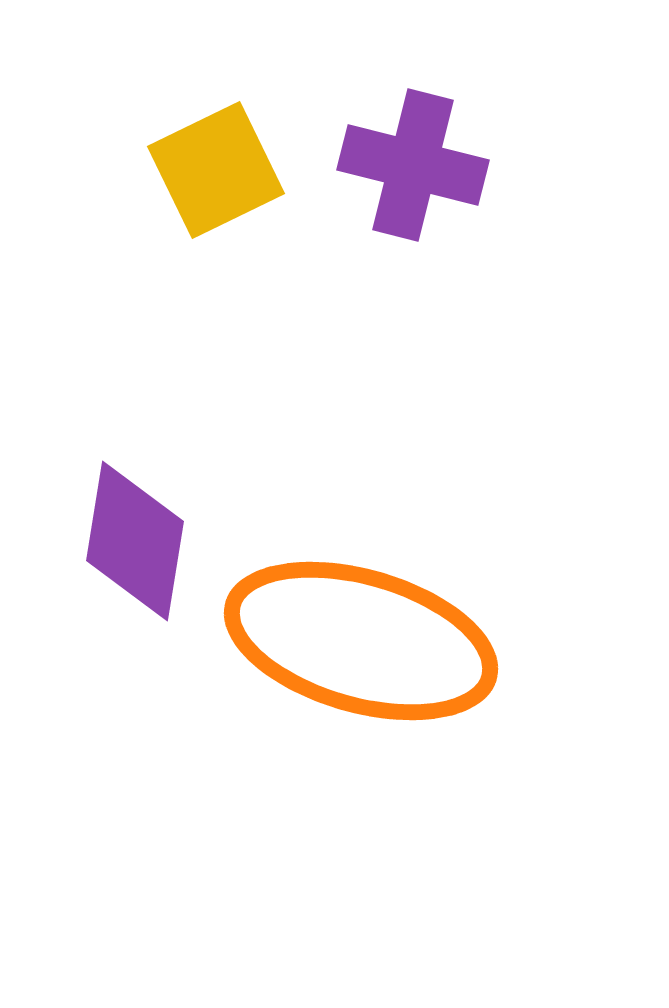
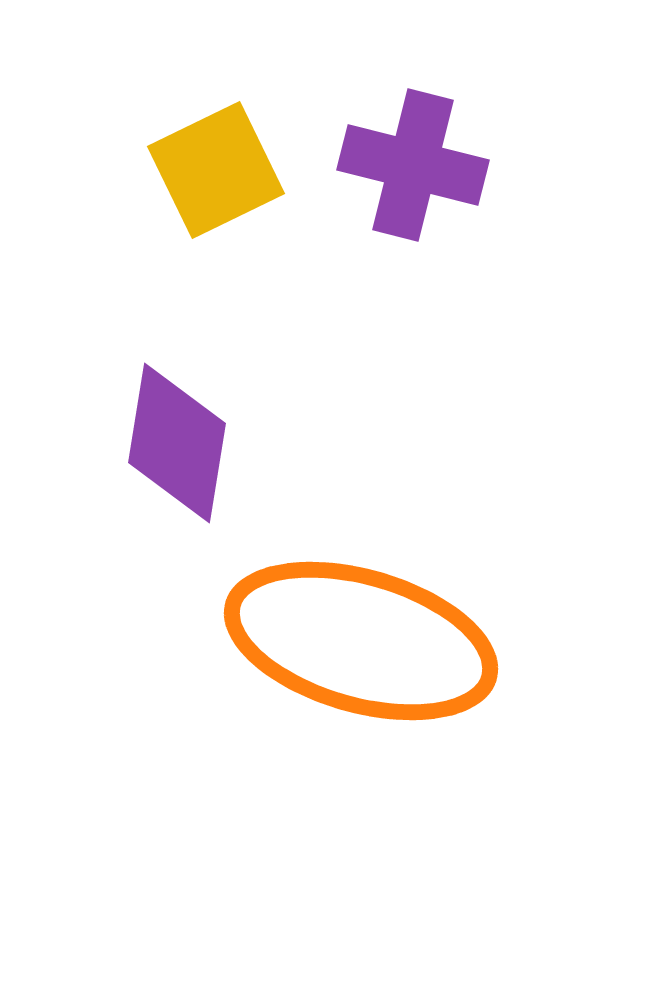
purple diamond: moved 42 px right, 98 px up
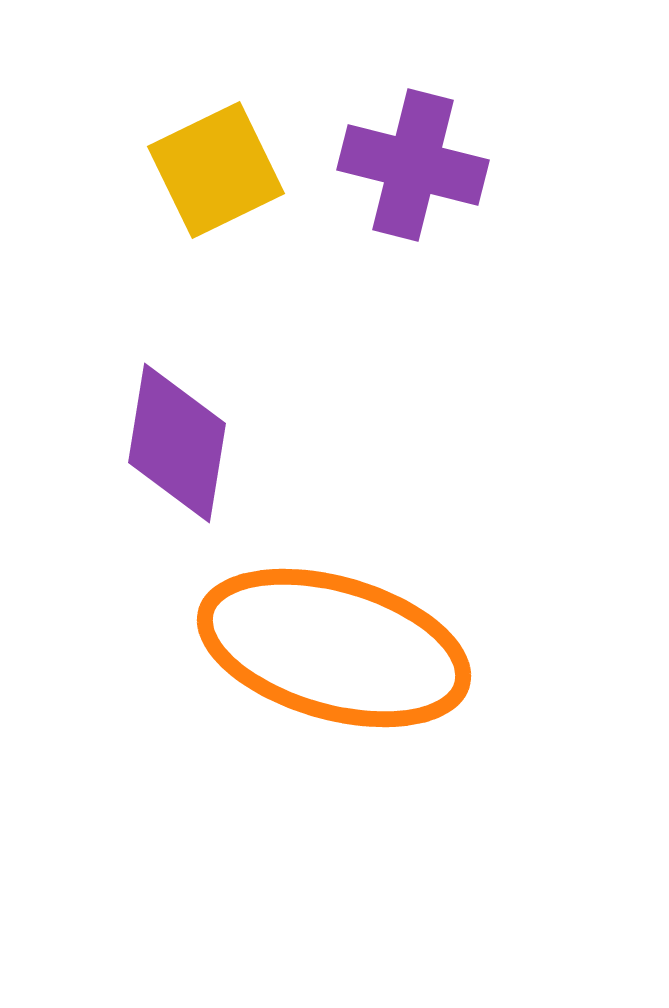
orange ellipse: moved 27 px left, 7 px down
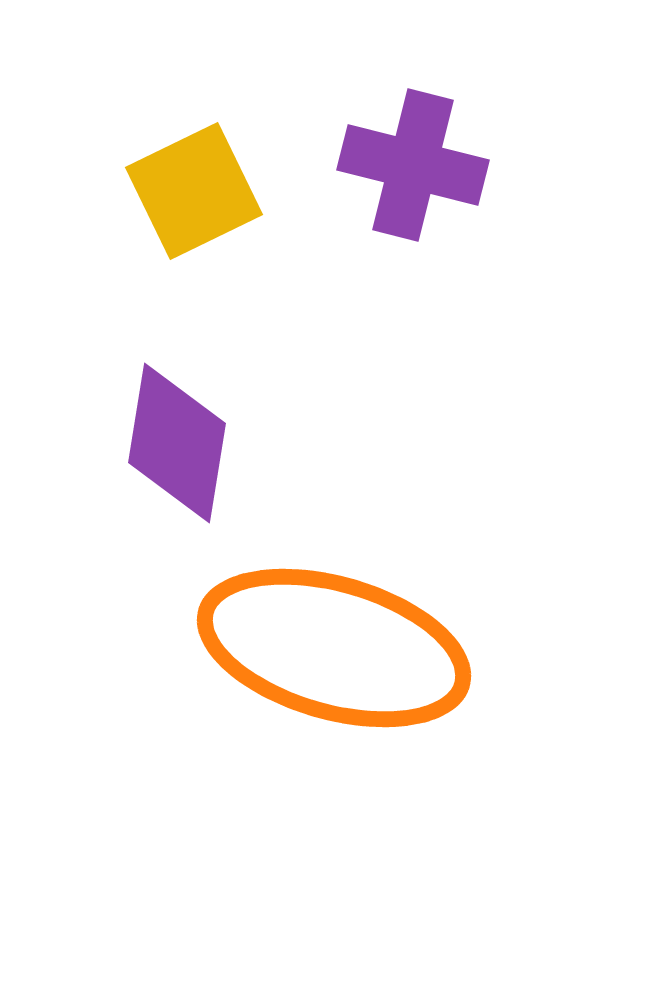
yellow square: moved 22 px left, 21 px down
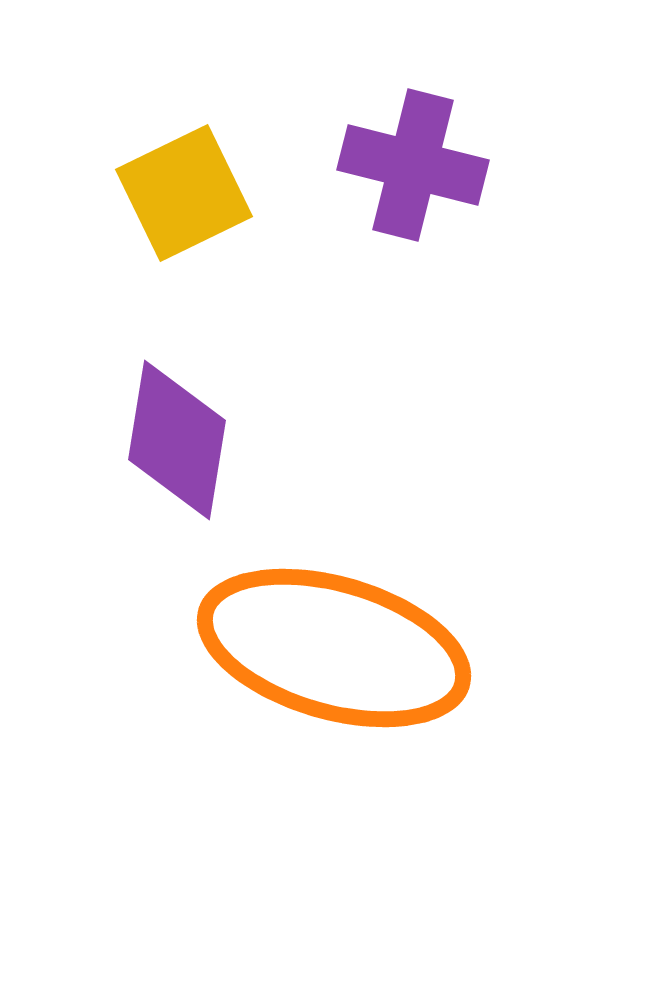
yellow square: moved 10 px left, 2 px down
purple diamond: moved 3 px up
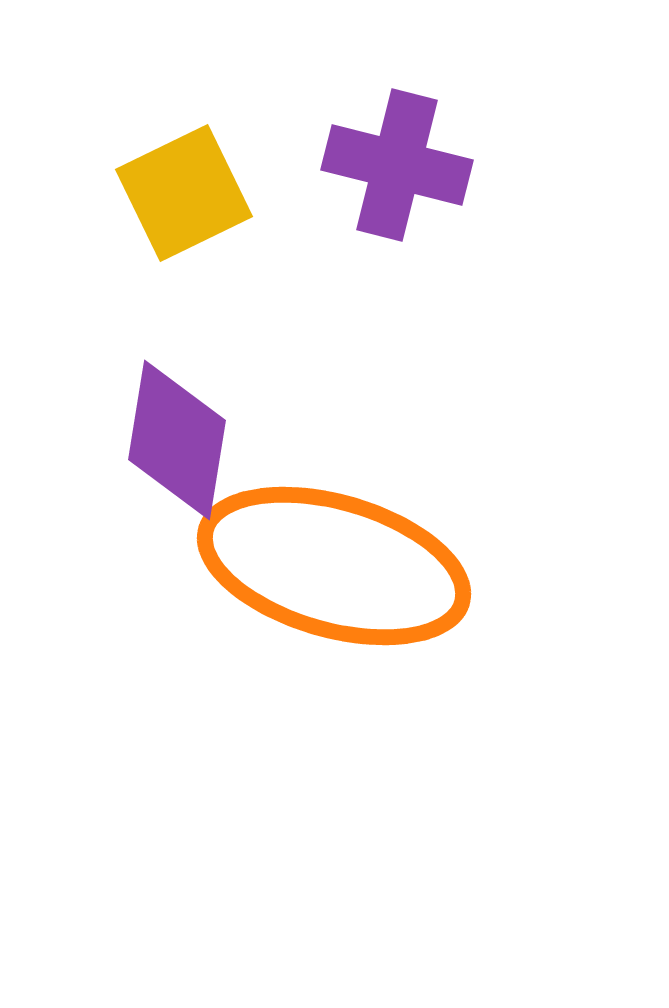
purple cross: moved 16 px left
orange ellipse: moved 82 px up
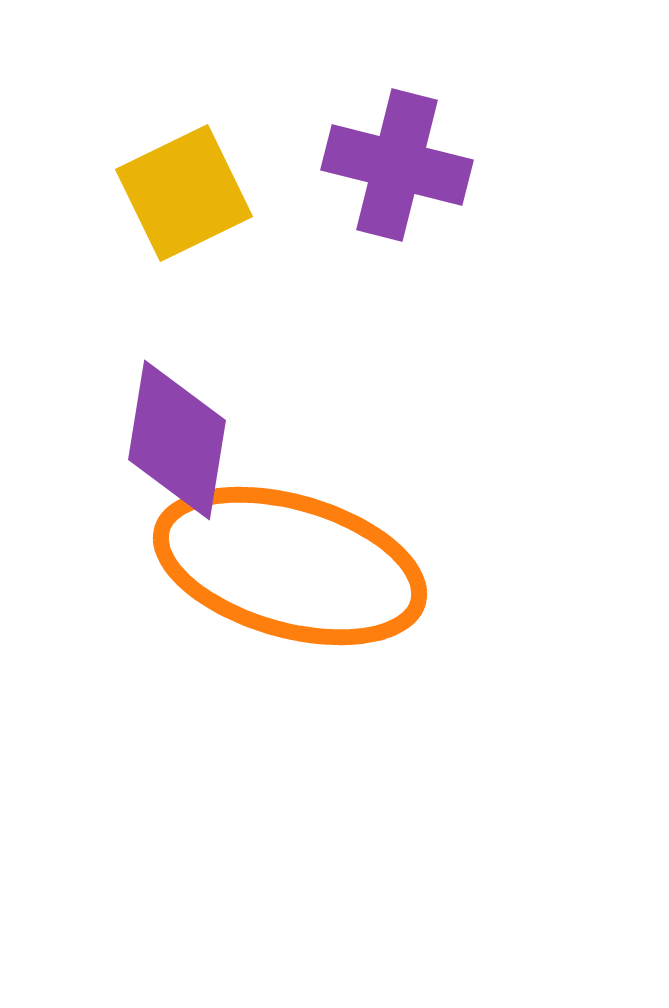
orange ellipse: moved 44 px left
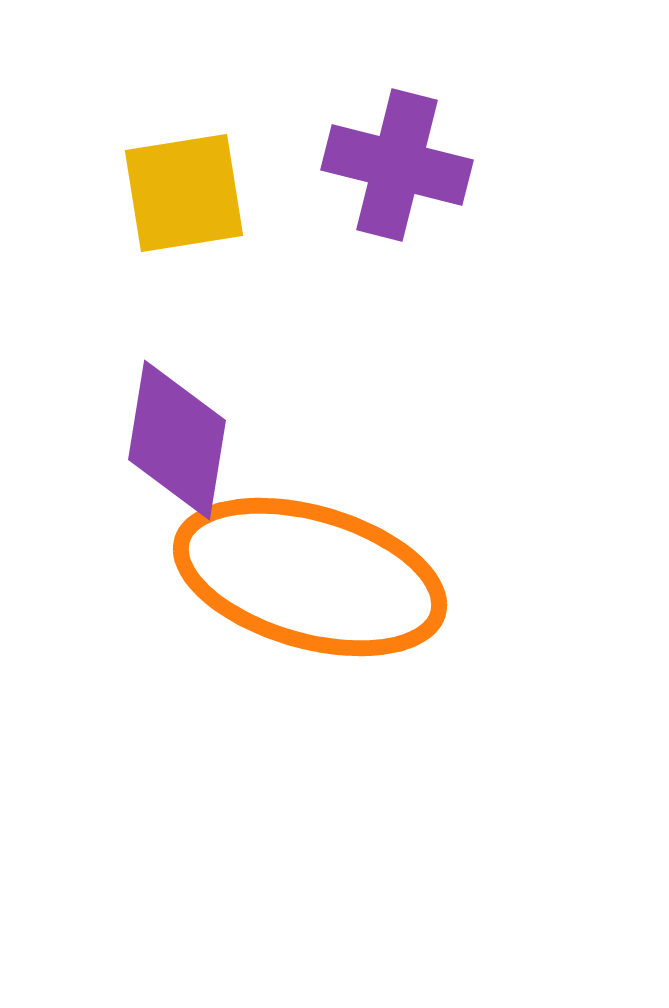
yellow square: rotated 17 degrees clockwise
orange ellipse: moved 20 px right, 11 px down
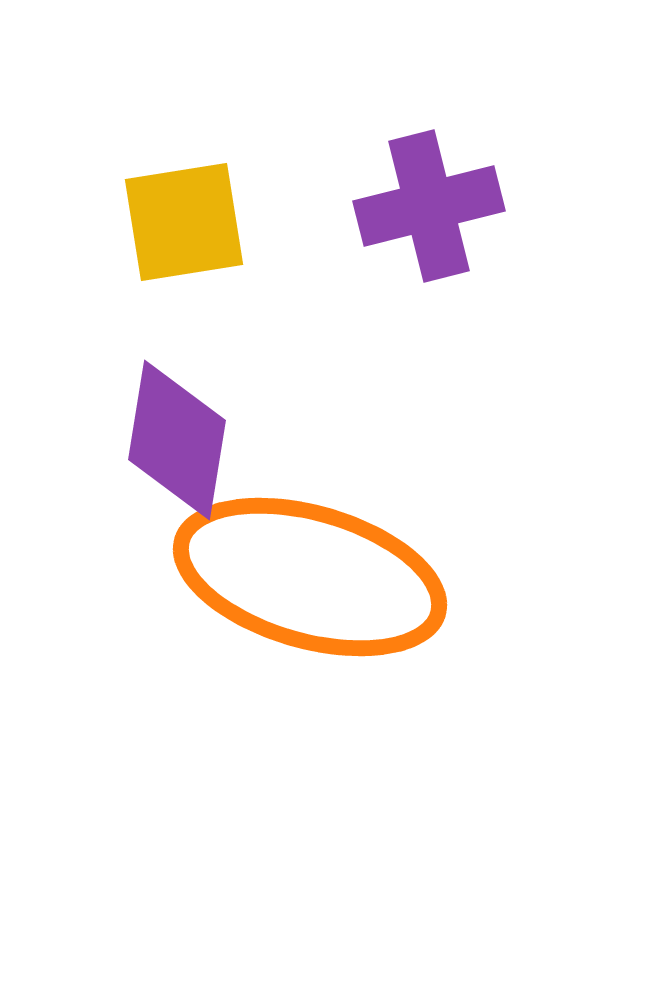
purple cross: moved 32 px right, 41 px down; rotated 28 degrees counterclockwise
yellow square: moved 29 px down
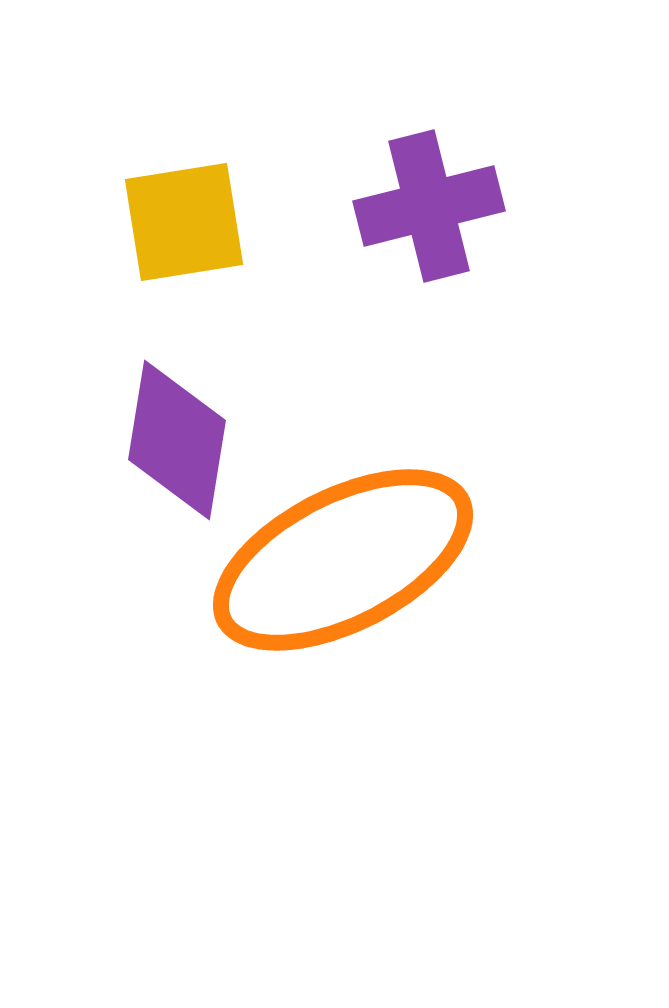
orange ellipse: moved 33 px right, 17 px up; rotated 43 degrees counterclockwise
